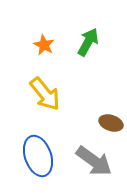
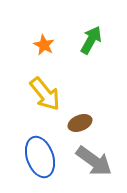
green arrow: moved 3 px right, 2 px up
brown ellipse: moved 31 px left; rotated 40 degrees counterclockwise
blue ellipse: moved 2 px right, 1 px down
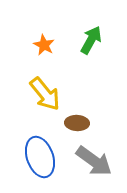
brown ellipse: moved 3 px left; rotated 25 degrees clockwise
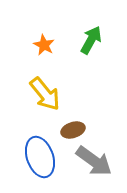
brown ellipse: moved 4 px left, 7 px down; rotated 20 degrees counterclockwise
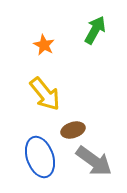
green arrow: moved 4 px right, 10 px up
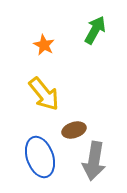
yellow arrow: moved 1 px left
brown ellipse: moved 1 px right
gray arrow: rotated 63 degrees clockwise
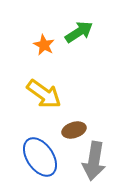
green arrow: moved 16 px left, 2 px down; rotated 28 degrees clockwise
yellow arrow: rotated 15 degrees counterclockwise
blue ellipse: rotated 15 degrees counterclockwise
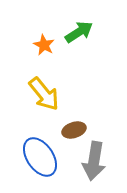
yellow arrow: rotated 15 degrees clockwise
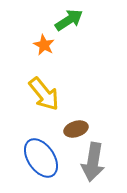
green arrow: moved 10 px left, 12 px up
brown ellipse: moved 2 px right, 1 px up
blue ellipse: moved 1 px right, 1 px down
gray arrow: moved 1 px left, 1 px down
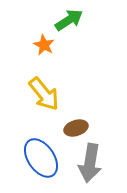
brown ellipse: moved 1 px up
gray arrow: moved 3 px left, 1 px down
